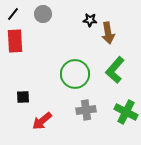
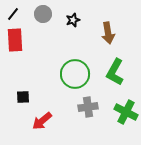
black star: moved 17 px left; rotated 24 degrees counterclockwise
red rectangle: moved 1 px up
green L-shape: moved 2 px down; rotated 12 degrees counterclockwise
gray cross: moved 2 px right, 3 px up
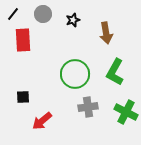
brown arrow: moved 2 px left
red rectangle: moved 8 px right
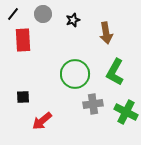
gray cross: moved 5 px right, 3 px up
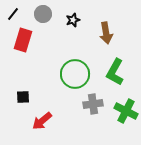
red rectangle: rotated 20 degrees clockwise
green cross: moved 1 px up
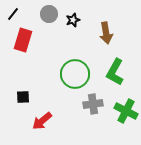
gray circle: moved 6 px right
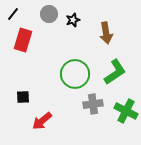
green L-shape: rotated 152 degrees counterclockwise
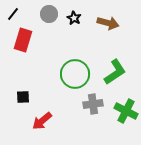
black star: moved 1 px right, 2 px up; rotated 24 degrees counterclockwise
brown arrow: moved 2 px right, 10 px up; rotated 65 degrees counterclockwise
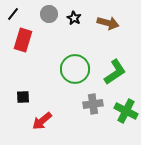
green circle: moved 5 px up
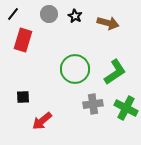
black star: moved 1 px right, 2 px up
green cross: moved 3 px up
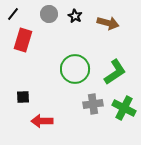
green cross: moved 2 px left
red arrow: rotated 40 degrees clockwise
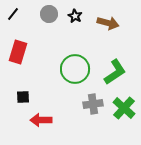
red rectangle: moved 5 px left, 12 px down
green cross: rotated 15 degrees clockwise
red arrow: moved 1 px left, 1 px up
